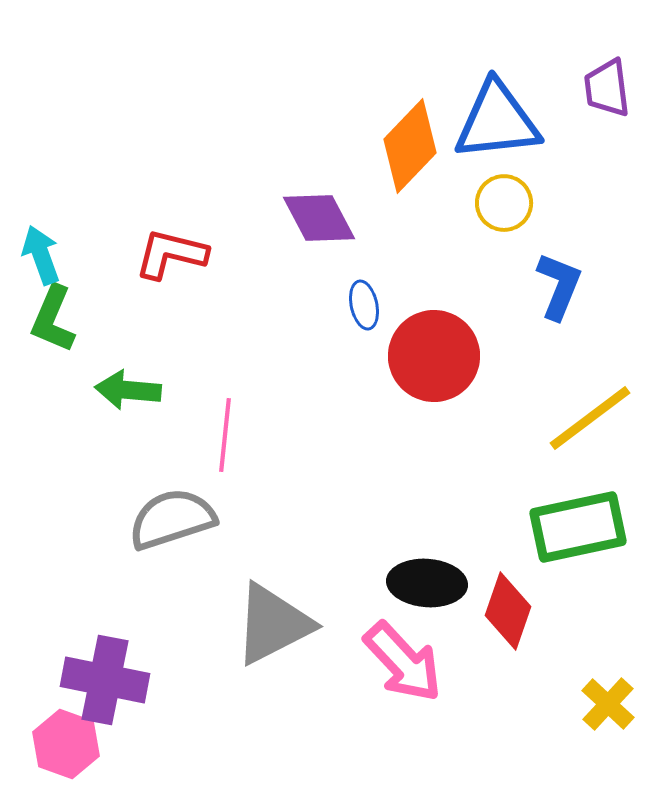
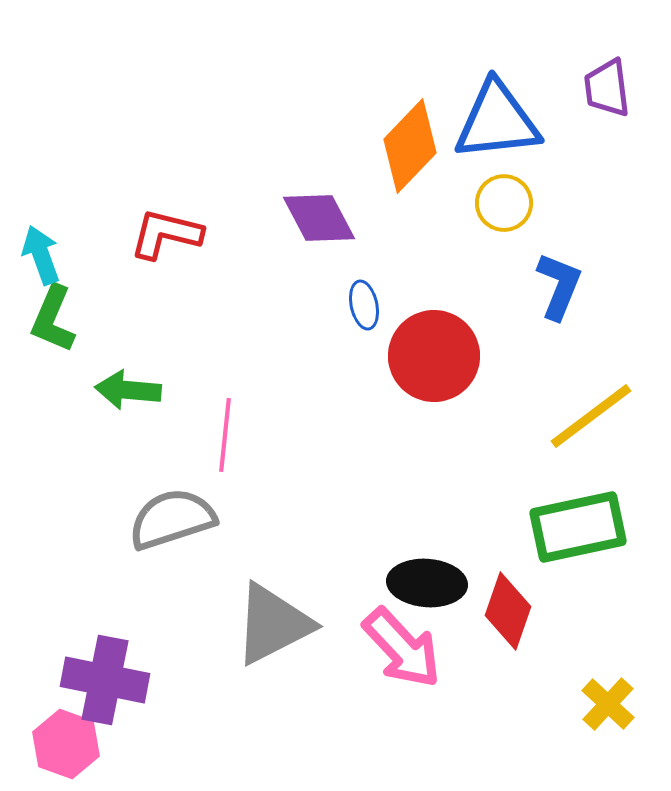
red L-shape: moved 5 px left, 20 px up
yellow line: moved 1 px right, 2 px up
pink arrow: moved 1 px left, 14 px up
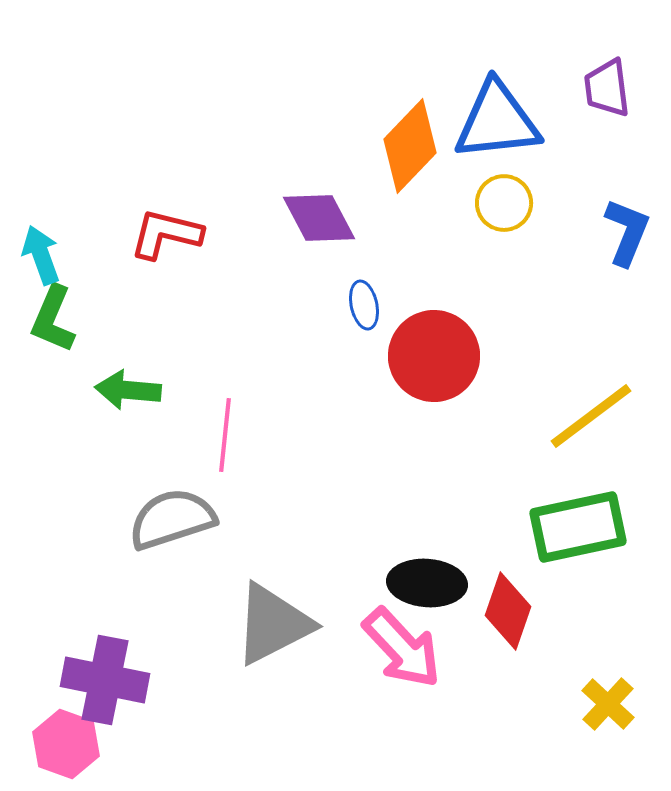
blue L-shape: moved 68 px right, 54 px up
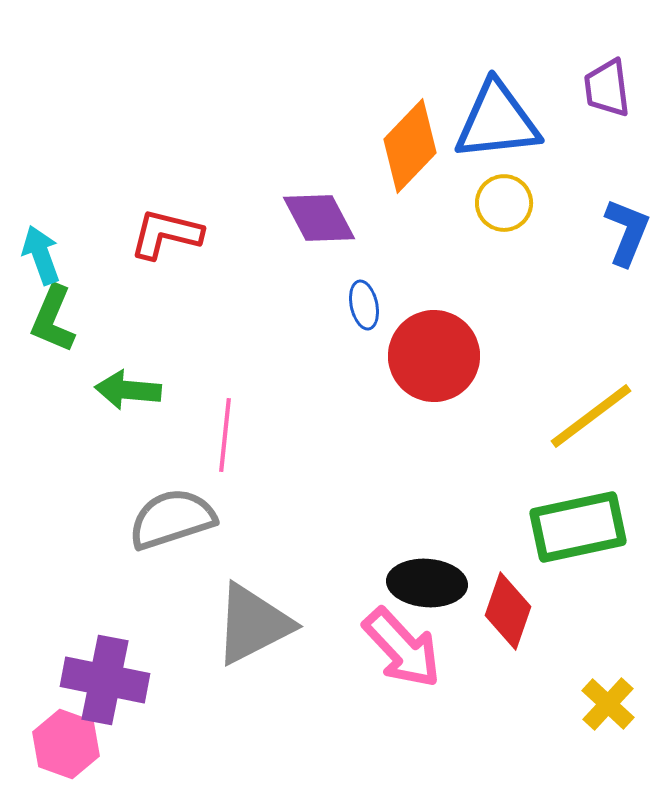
gray triangle: moved 20 px left
